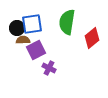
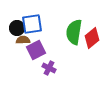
green semicircle: moved 7 px right, 10 px down
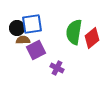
purple cross: moved 8 px right
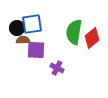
purple square: rotated 30 degrees clockwise
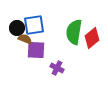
blue square: moved 2 px right, 1 px down
brown semicircle: moved 2 px right, 1 px up; rotated 24 degrees clockwise
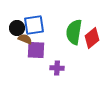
purple cross: rotated 24 degrees counterclockwise
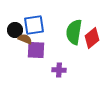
black circle: moved 2 px left, 2 px down
purple cross: moved 2 px right, 2 px down
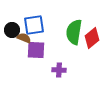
black circle: moved 3 px left
brown semicircle: moved 1 px left, 1 px up
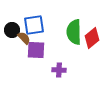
green semicircle: rotated 10 degrees counterclockwise
brown semicircle: rotated 24 degrees clockwise
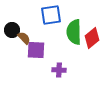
blue square: moved 17 px right, 10 px up
